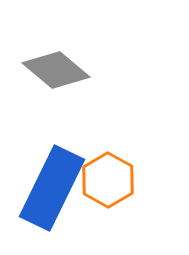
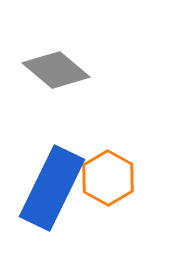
orange hexagon: moved 2 px up
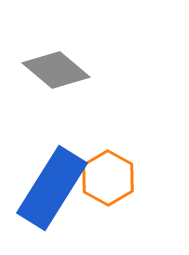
blue rectangle: rotated 6 degrees clockwise
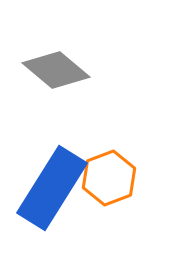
orange hexagon: moved 1 px right; rotated 10 degrees clockwise
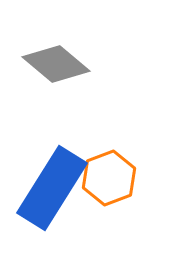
gray diamond: moved 6 px up
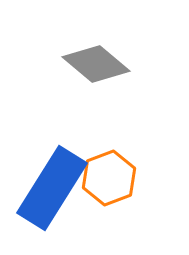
gray diamond: moved 40 px right
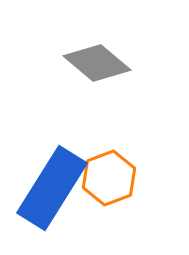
gray diamond: moved 1 px right, 1 px up
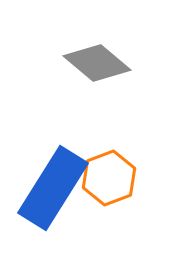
blue rectangle: moved 1 px right
